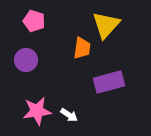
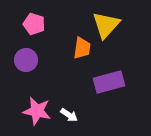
pink pentagon: moved 3 px down
pink star: rotated 20 degrees clockwise
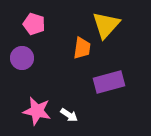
purple circle: moved 4 px left, 2 px up
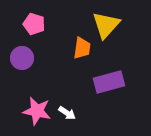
white arrow: moved 2 px left, 2 px up
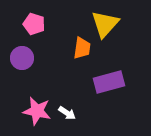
yellow triangle: moved 1 px left, 1 px up
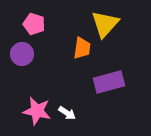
purple circle: moved 4 px up
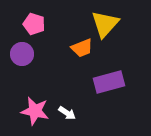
orange trapezoid: rotated 60 degrees clockwise
pink star: moved 2 px left
